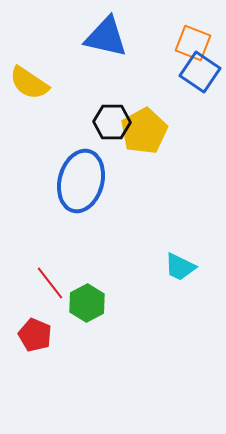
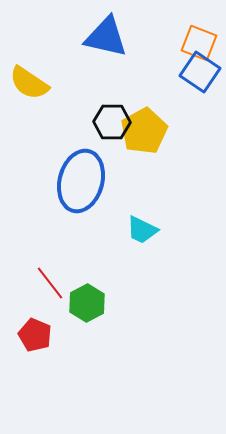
orange square: moved 6 px right
cyan trapezoid: moved 38 px left, 37 px up
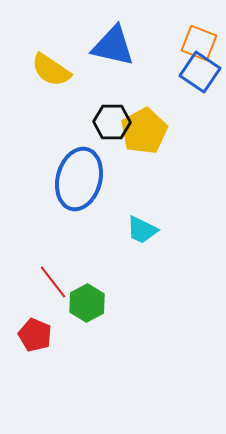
blue triangle: moved 7 px right, 9 px down
yellow semicircle: moved 22 px right, 13 px up
blue ellipse: moved 2 px left, 2 px up
red line: moved 3 px right, 1 px up
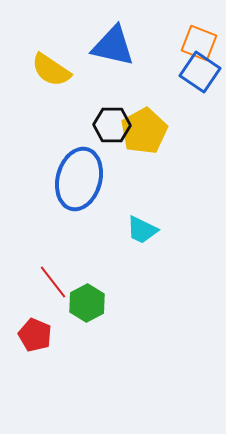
black hexagon: moved 3 px down
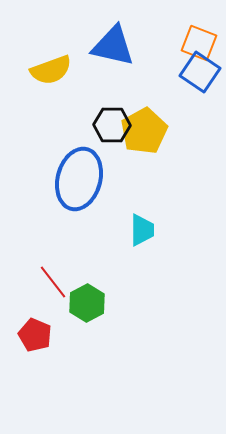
yellow semicircle: rotated 54 degrees counterclockwise
cyan trapezoid: rotated 116 degrees counterclockwise
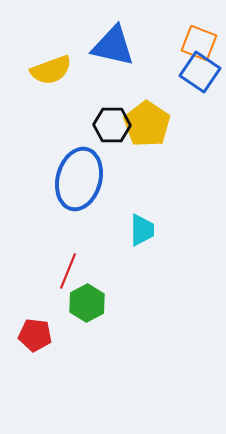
yellow pentagon: moved 3 px right, 7 px up; rotated 9 degrees counterclockwise
red line: moved 15 px right, 11 px up; rotated 60 degrees clockwise
red pentagon: rotated 16 degrees counterclockwise
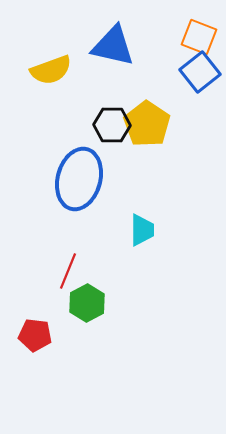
orange square: moved 6 px up
blue square: rotated 18 degrees clockwise
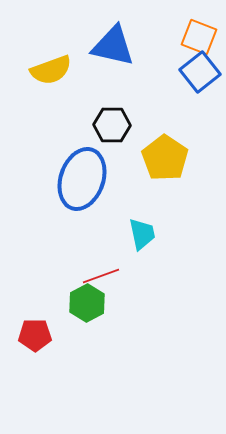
yellow pentagon: moved 18 px right, 34 px down
blue ellipse: moved 3 px right; rotated 4 degrees clockwise
cyan trapezoid: moved 4 px down; rotated 12 degrees counterclockwise
red line: moved 33 px right, 5 px down; rotated 48 degrees clockwise
red pentagon: rotated 8 degrees counterclockwise
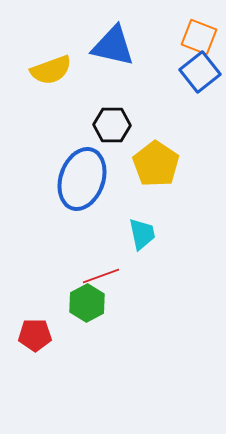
yellow pentagon: moved 9 px left, 6 px down
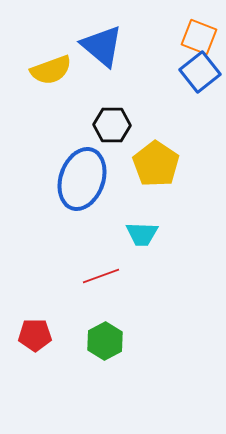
blue triangle: moved 11 px left; rotated 27 degrees clockwise
cyan trapezoid: rotated 104 degrees clockwise
green hexagon: moved 18 px right, 38 px down
